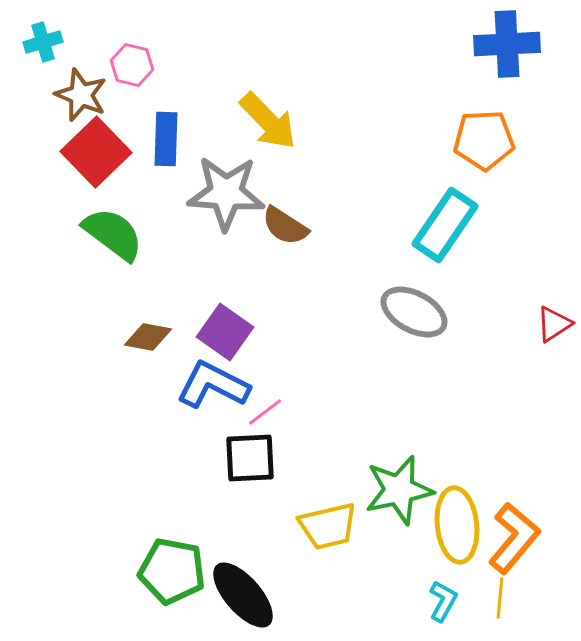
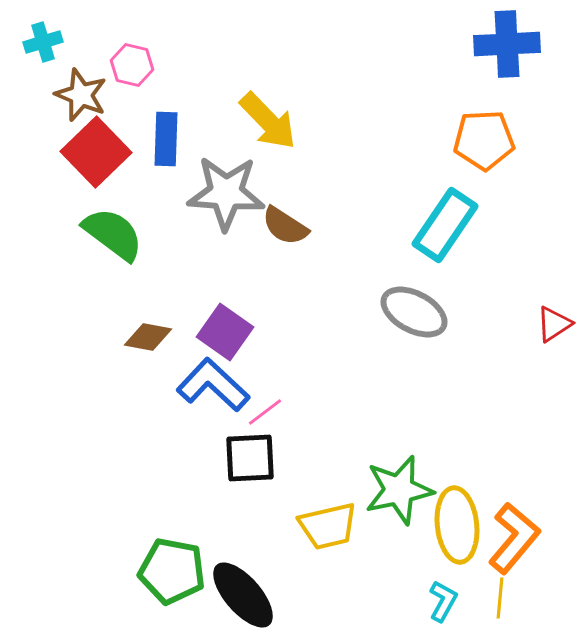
blue L-shape: rotated 16 degrees clockwise
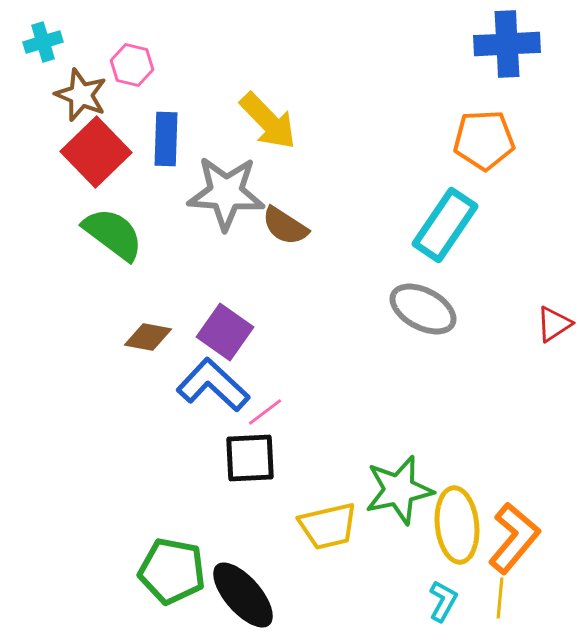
gray ellipse: moved 9 px right, 3 px up
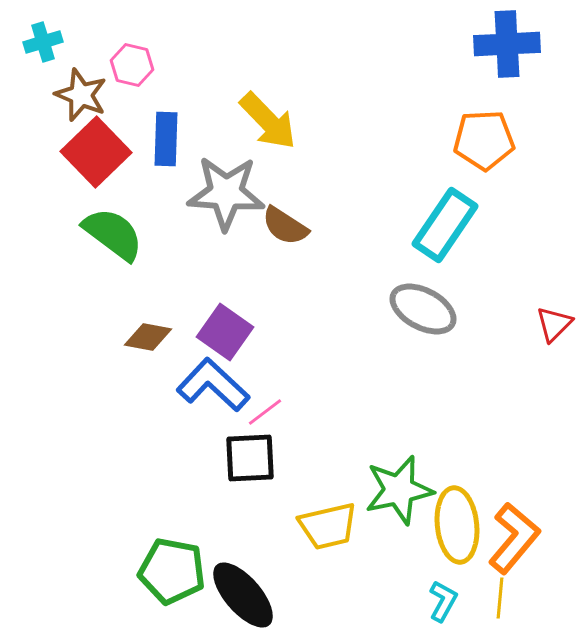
red triangle: rotated 12 degrees counterclockwise
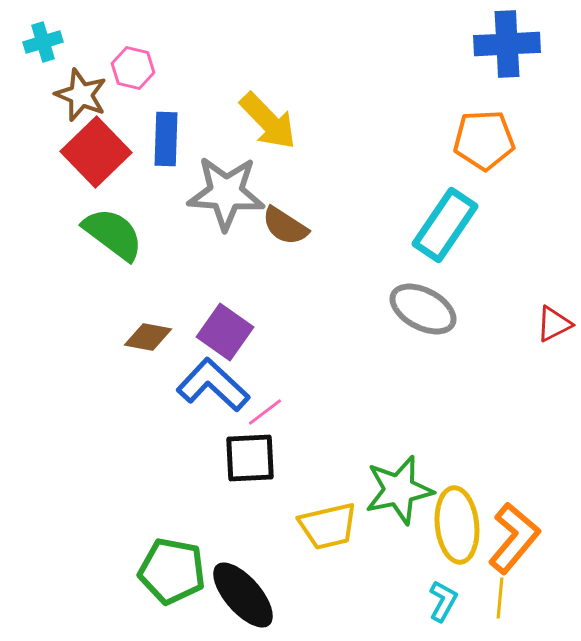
pink hexagon: moved 1 px right, 3 px down
red triangle: rotated 18 degrees clockwise
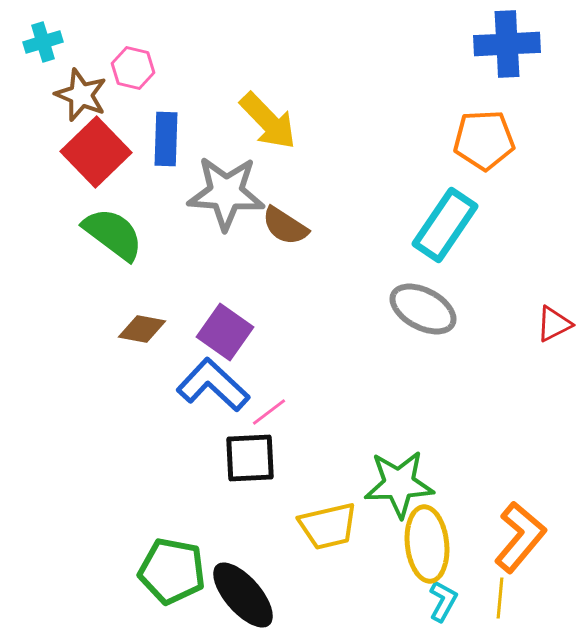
brown diamond: moved 6 px left, 8 px up
pink line: moved 4 px right
green star: moved 6 px up; rotated 10 degrees clockwise
yellow ellipse: moved 30 px left, 19 px down
orange L-shape: moved 6 px right, 1 px up
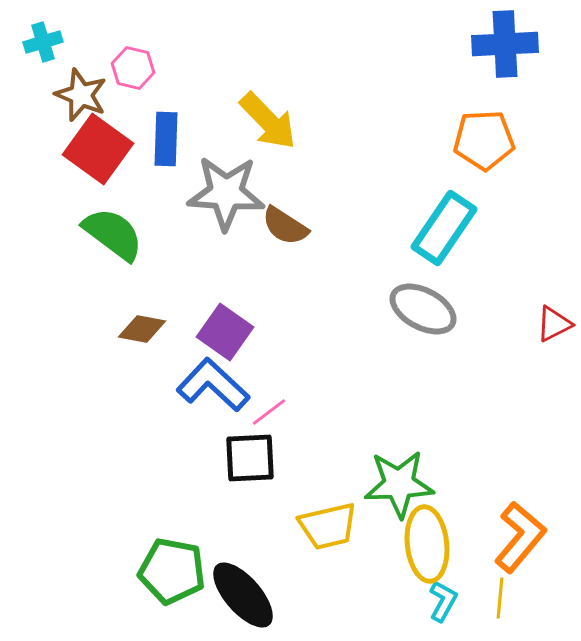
blue cross: moved 2 px left
red square: moved 2 px right, 3 px up; rotated 10 degrees counterclockwise
cyan rectangle: moved 1 px left, 3 px down
